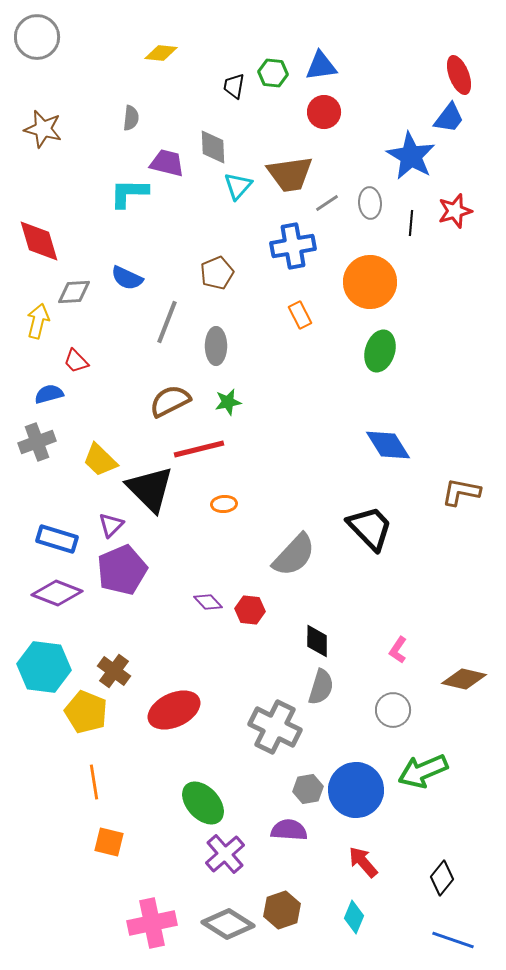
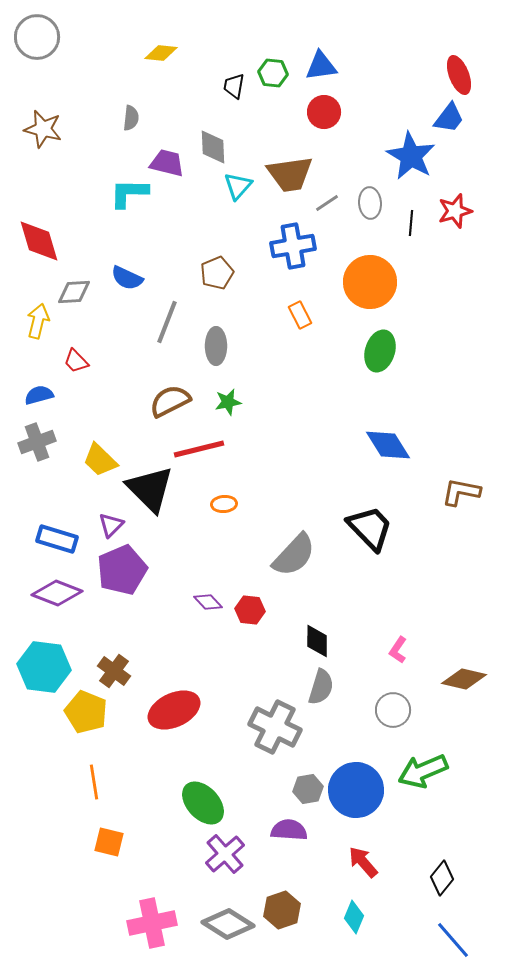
blue semicircle at (49, 394): moved 10 px left, 1 px down
blue line at (453, 940): rotated 30 degrees clockwise
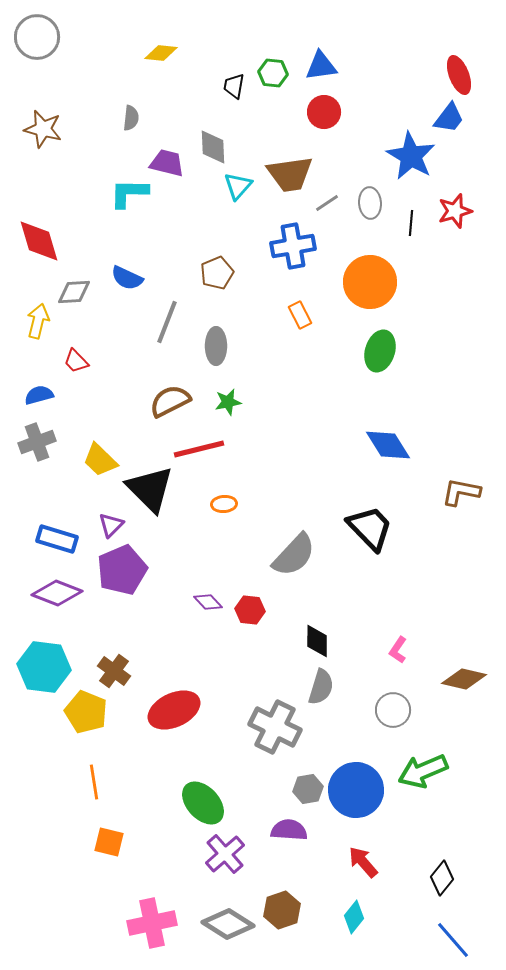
cyan diamond at (354, 917): rotated 16 degrees clockwise
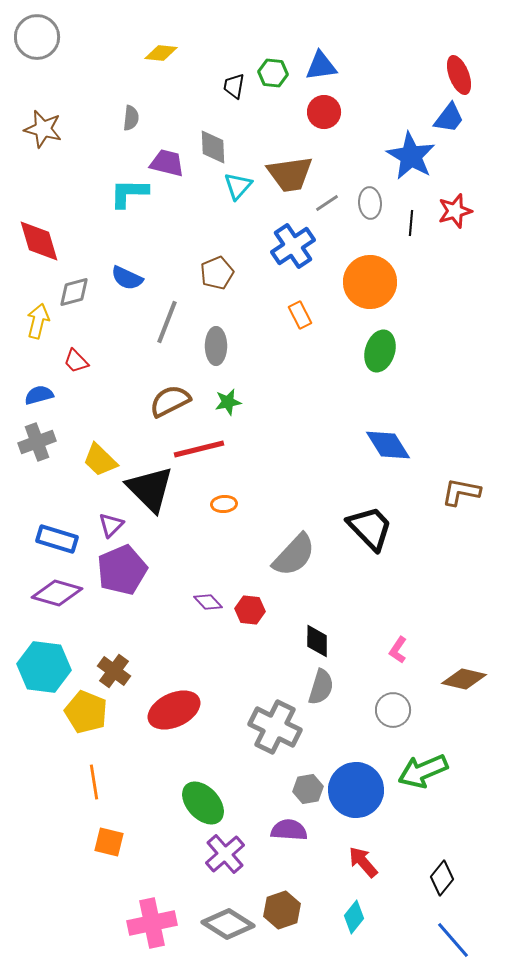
blue cross at (293, 246): rotated 24 degrees counterclockwise
gray diamond at (74, 292): rotated 12 degrees counterclockwise
purple diamond at (57, 593): rotated 6 degrees counterclockwise
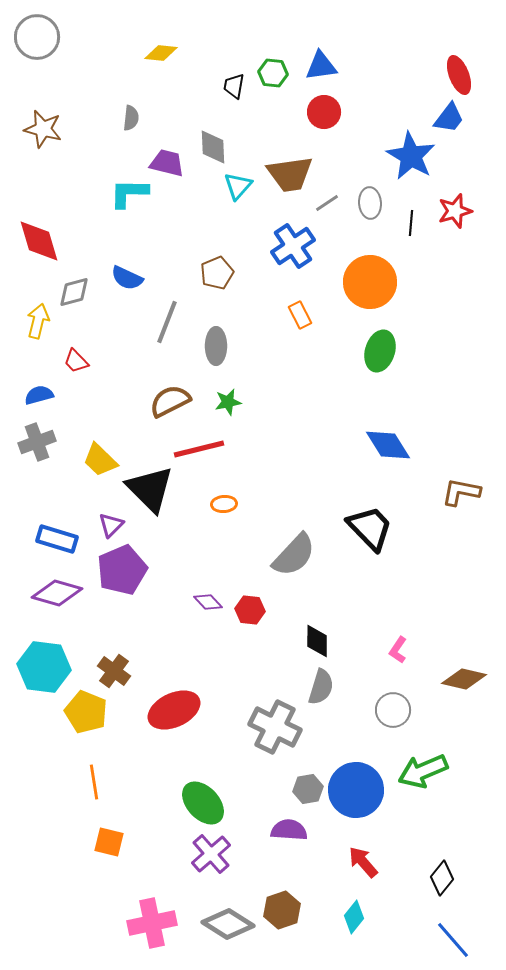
purple cross at (225, 854): moved 14 px left
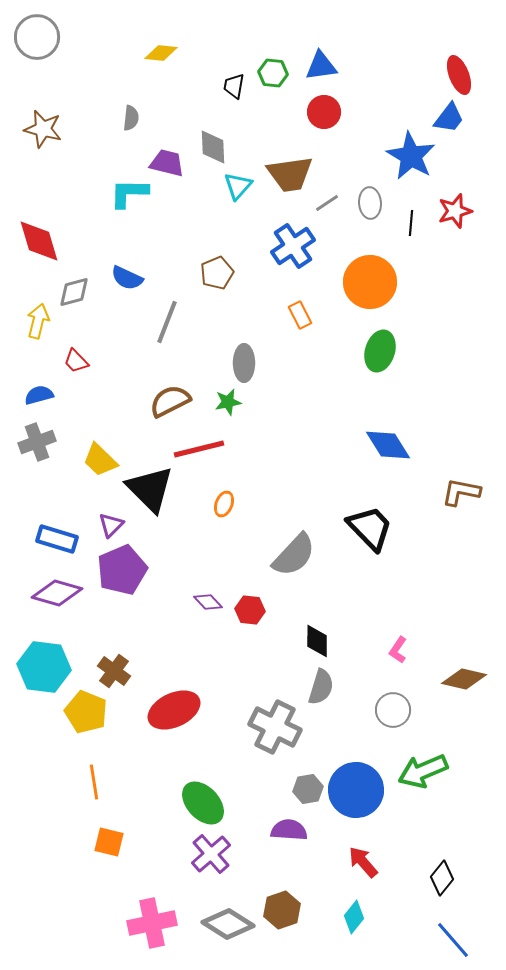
gray ellipse at (216, 346): moved 28 px right, 17 px down
orange ellipse at (224, 504): rotated 65 degrees counterclockwise
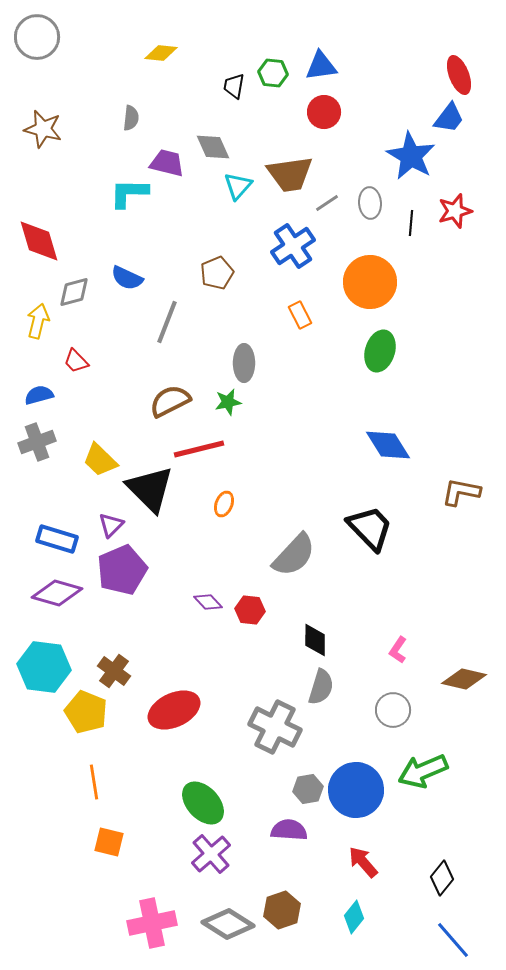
gray diamond at (213, 147): rotated 21 degrees counterclockwise
black diamond at (317, 641): moved 2 px left, 1 px up
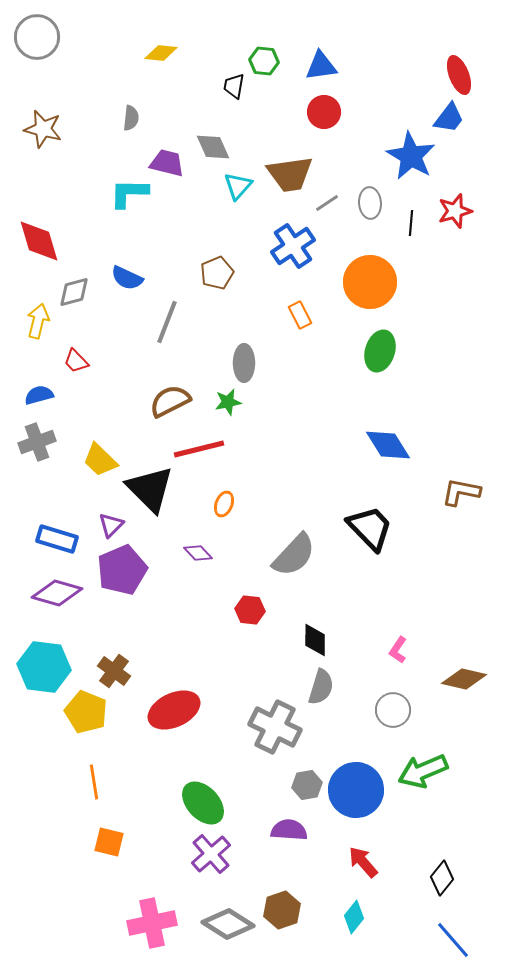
green hexagon at (273, 73): moved 9 px left, 12 px up
purple diamond at (208, 602): moved 10 px left, 49 px up
gray hexagon at (308, 789): moved 1 px left, 4 px up
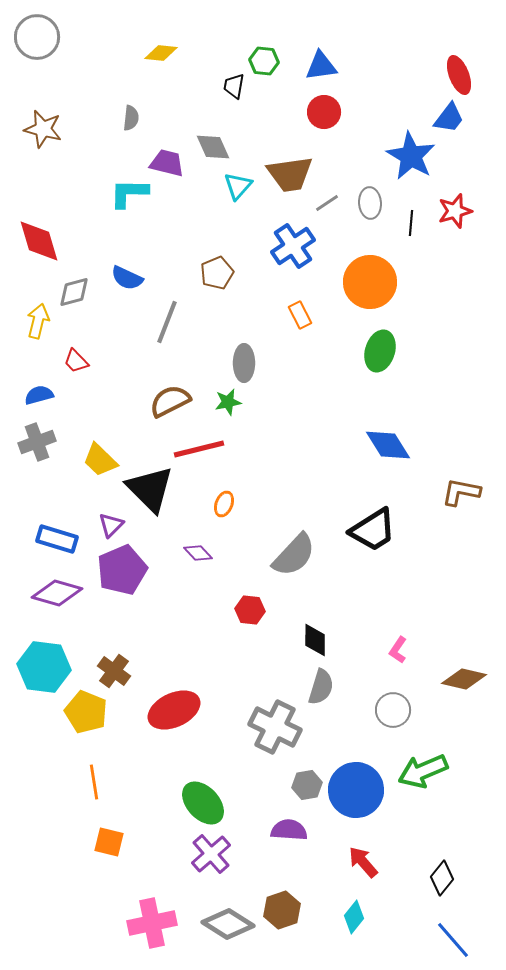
black trapezoid at (370, 528): moved 3 px right, 2 px down; rotated 102 degrees clockwise
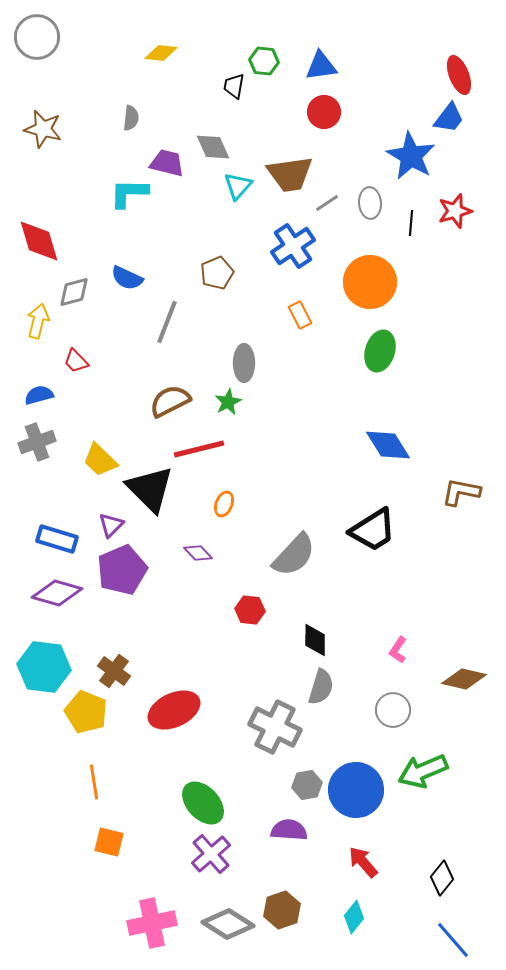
green star at (228, 402): rotated 16 degrees counterclockwise
